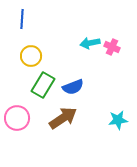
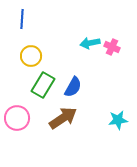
blue semicircle: rotated 40 degrees counterclockwise
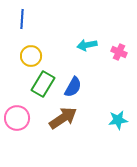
cyan arrow: moved 3 px left, 2 px down
pink cross: moved 7 px right, 5 px down
green rectangle: moved 1 px up
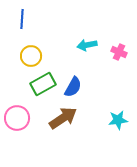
green rectangle: rotated 30 degrees clockwise
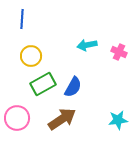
brown arrow: moved 1 px left, 1 px down
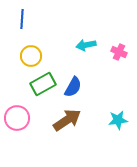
cyan arrow: moved 1 px left
brown arrow: moved 5 px right, 1 px down
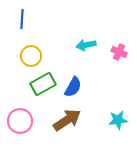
pink circle: moved 3 px right, 3 px down
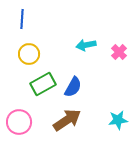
pink cross: rotated 21 degrees clockwise
yellow circle: moved 2 px left, 2 px up
pink circle: moved 1 px left, 1 px down
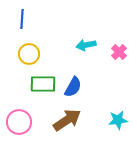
green rectangle: rotated 30 degrees clockwise
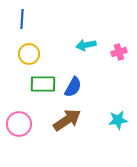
pink cross: rotated 28 degrees clockwise
pink circle: moved 2 px down
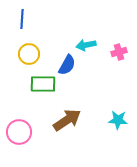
blue semicircle: moved 6 px left, 22 px up
cyan star: rotated 12 degrees clockwise
pink circle: moved 8 px down
